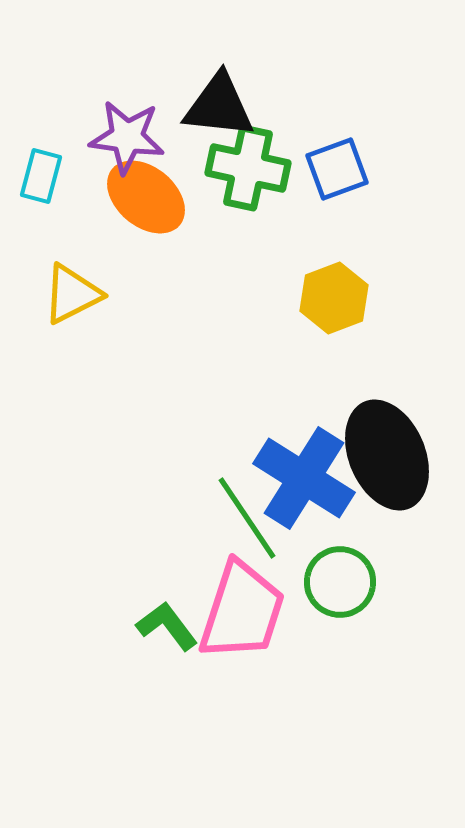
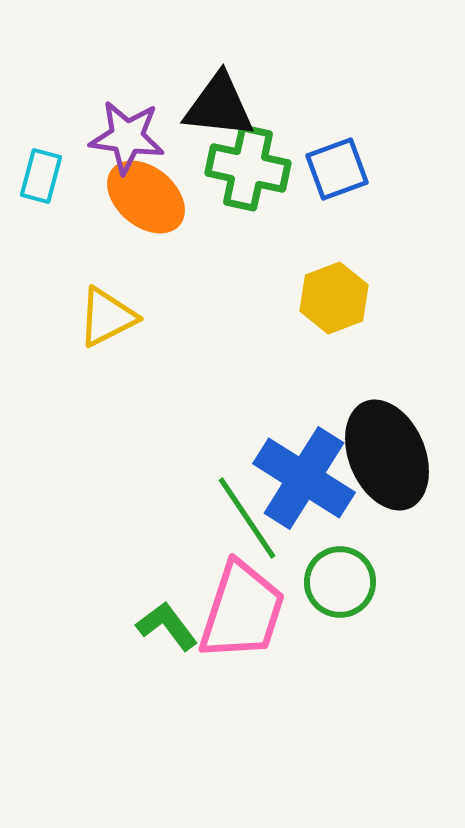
yellow triangle: moved 35 px right, 23 px down
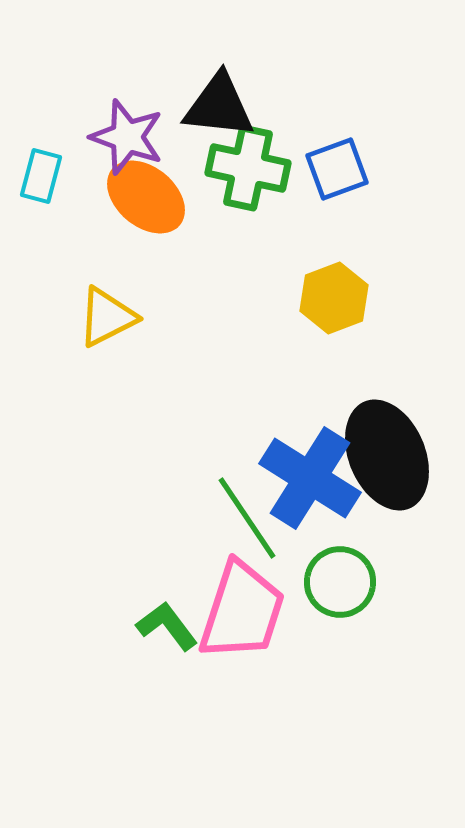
purple star: rotated 12 degrees clockwise
blue cross: moved 6 px right
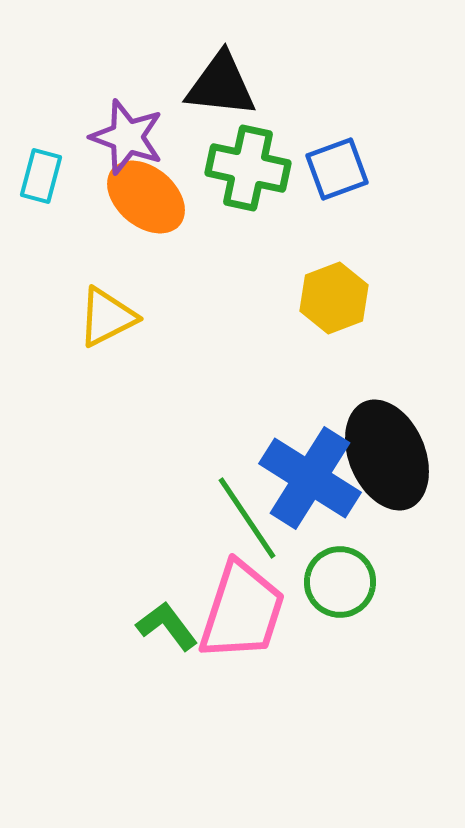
black triangle: moved 2 px right, 21 px up
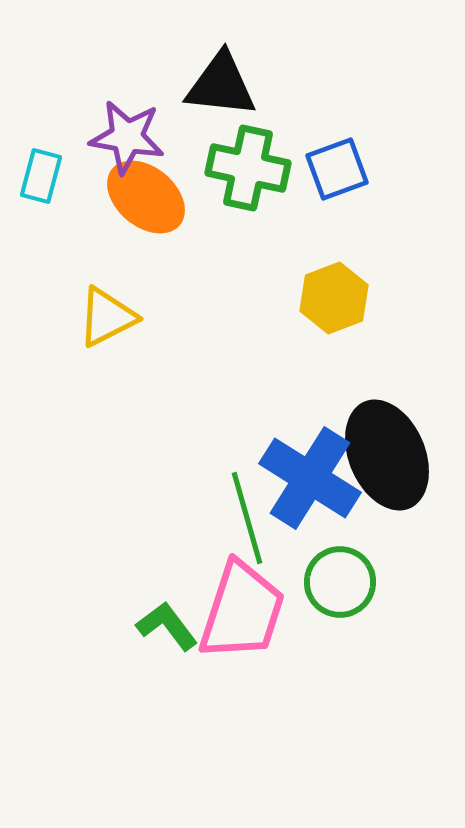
purple star: rotated 10 degrees counterclockwise
green line: rotated 18 degrees clockwise
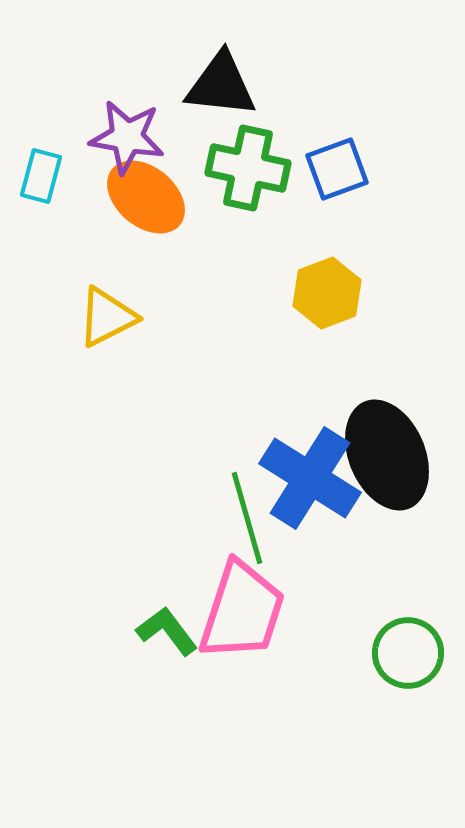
yellow hexagon: moved 7 px left, 5 px up
green circle: moved 68 px right, 71 px down
green L-shape: moved 5 px down
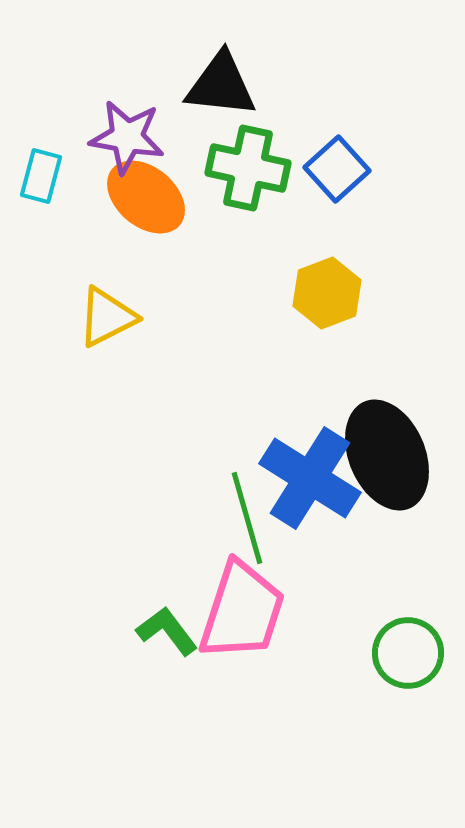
blue square: rotated 22 degrees counterclockwise
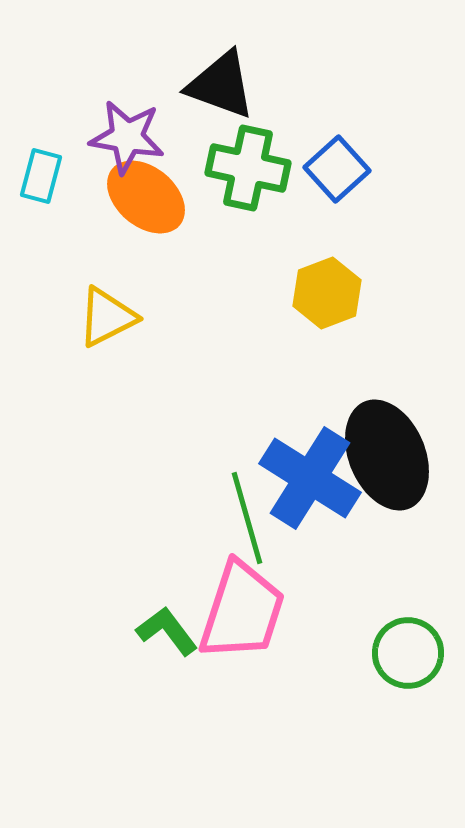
black triangle: rotated 14 degrees clockwise
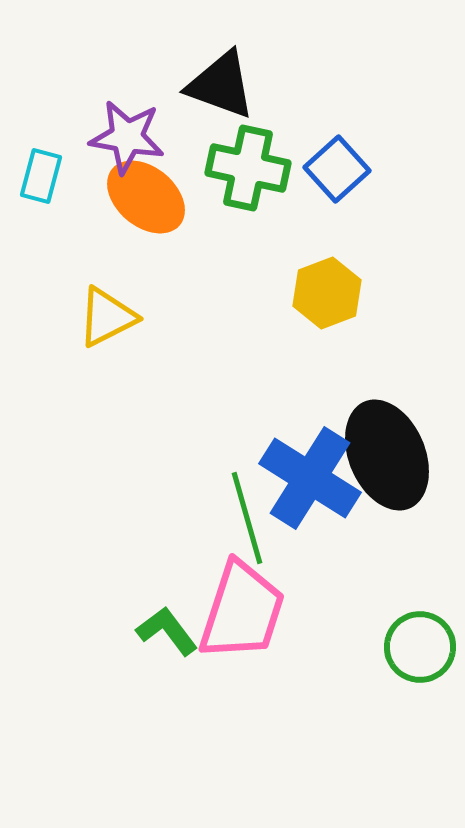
green circle: moved 12 px right, 6 px up
